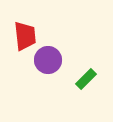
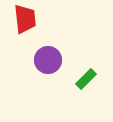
red trapezoid: moved 17 px up
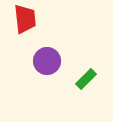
purple circle: moved 1 px left, 1 px down
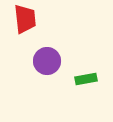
green rectangle: rotated 35 degrees clockwise
